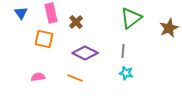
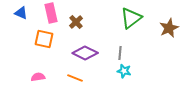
blue triangle: rotated 32 degrees counterclockwise
gray line: moved 3 px left, 2 px down
cyan star: moved 2 px left, 2 px up
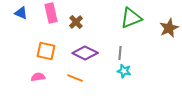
green triangle: rotated 15 degrees clockwise
orange square: moved 2 px right, 12 px down
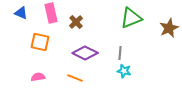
orange square: moved 6 px left, 9 px up
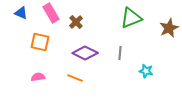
pink rectangle: rotated 18 degrees counterclockwise
cyan star: moved 22 px right
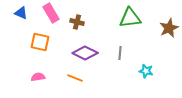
green triangle: moved 1 px left; rotated 15 degrees clockwise
brown cross: moved 1 px right; rotated 32 degrees counterclockwise
